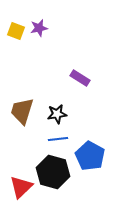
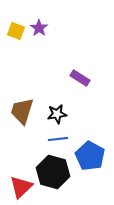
purple star: rotated 24 degrees counterclockwise
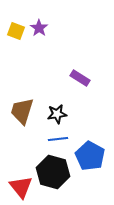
red triangle: rotated 25 degrees counterclockwise
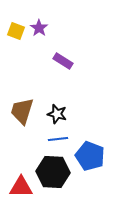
purple rectangle: moved 17 px left, 17 px up
black star: rotated 24 degrees clockwise
blue pentagon: rotated 8 degrees counterclockwise
black hexagon: rotated 12 degrees counterclockwise
red triangle: rotated 50 degrees counterclockwise
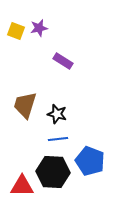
purple star: rotated 24 degrees clockwise
brown trapezoid: moved 3 px right, 6 px up
blue pentagon: moved 5 px down
red triangle: moved 1 px right, 1 px up
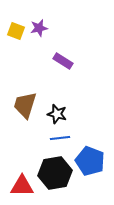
blue line: moved 2 px right, 1 px up
black hexagon: moved 2 px right, 1 px down; rotated 12 degrees counterclockwise
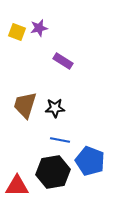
yellow square: moved 1 px right, 1 px down
black star: moved 2 px left, 6 px up; rotated 18 degrees counterclockwise
blue line: moved 2 px down; rotated 18 degrees clockwise
black hexagon: moved 2 px left, 1 px up
red triangle: moved 5 px left
